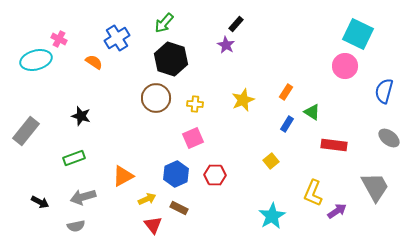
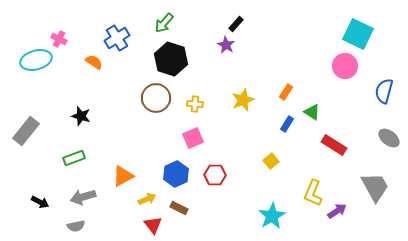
red rectangle: rotated 25 degrees clockwise
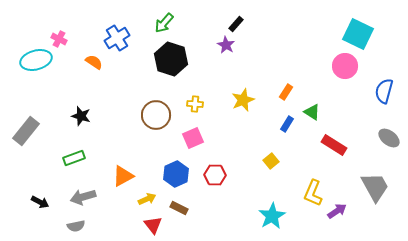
brown circle: moved 17 px down
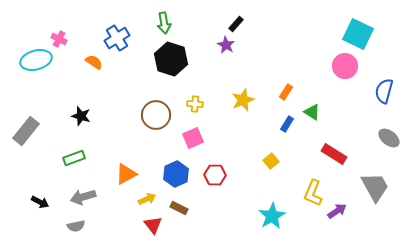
green arrow: rotated 50 degrees counterclockwise
red rectangle: moved 9 px down
orange triangle: moved 3 px right, 2 px up
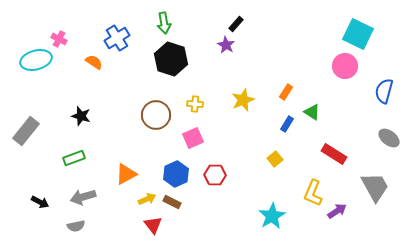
yellow square: moved 4 px right, 2 px up
brown rectangle: moved 7 px left, 6 px up
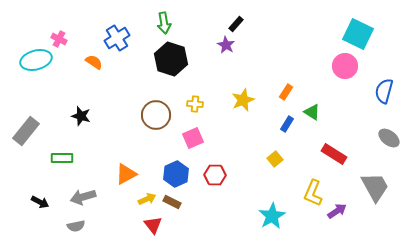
green rectangle: moved 12 px left; rotated 20 degrees clockwise
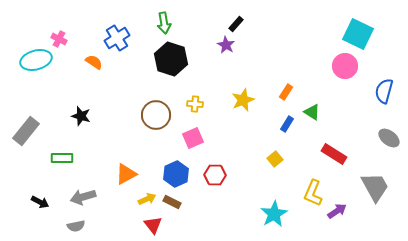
cyan star: moved 2 px right, 2 px up
